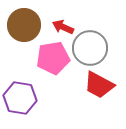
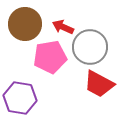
brown circle: moved 1 px right, 1 px up
gray circle: moved 1 px up
pink pentagon: moved 3 px left, 1 px up
red trapezoid: moved 1 px up
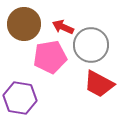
brown circle: moved 1 px left
gray circle: moved 1 px right, 2 px up
